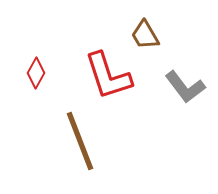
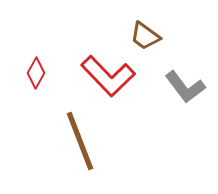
brown trapezoid: moved 1 px down; rotated 24 degrees counterclockwise
red L-shape: rotated 26 degrees counterclockwise
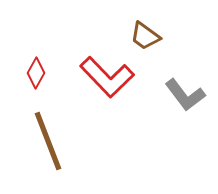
red L-shape: moved 1 px left, 1 px down
gray L-shape: moved 8 px down
brown line: moved 32 px left
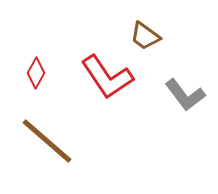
red L-shape: rotated 10 degrees clockwise
brown line: moved 1 px left; rotated 28 degrees counterclockwise
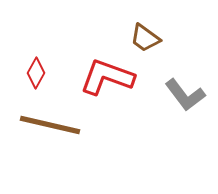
brown trapezoid: moved 2 px down
red L-shape: rotated 144 degrees clockwise
brown line: moved 3 px right, 16 px up; rotated 28 degrees counterclockwise
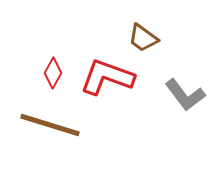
brown trapezoid: moved 2 px left
red diamond: moved 17 px right
brown line: rotated 4 degrees clockwise
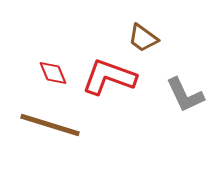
red diamond: rotated 52 degrees counterclockwise
red L-shape: moved 2 px right
gray L-shape: rotated 12 degrees clockwise
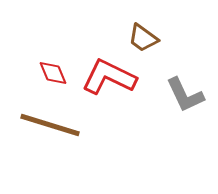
red L-shape: rotated 6 degrees clockwise
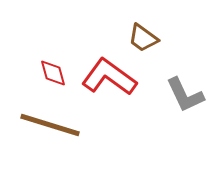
red diamond: rotated 8 degrees clockwise
red L-shape: rotated 10 degrees clockwise
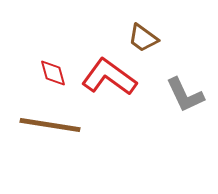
brown line: rotated 8 degrees counterclockwise
